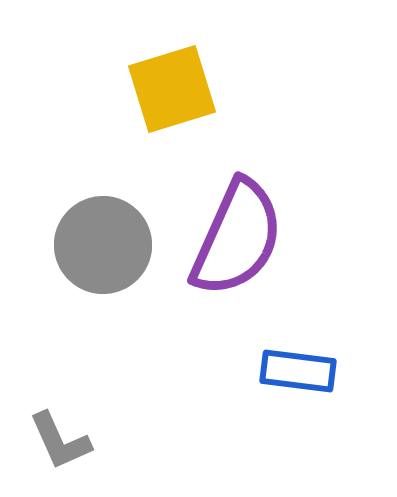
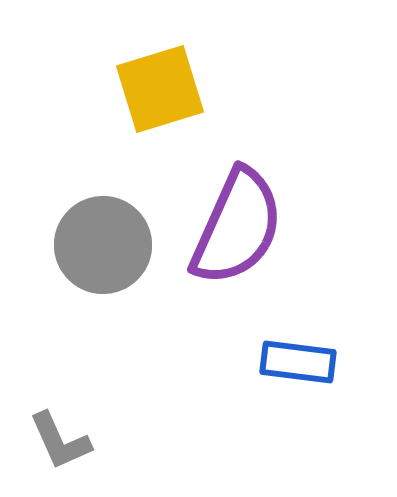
yellow square: moved 12 px left
purple semicircle: moved 11 px up
blue rectangle: moved 9 px up
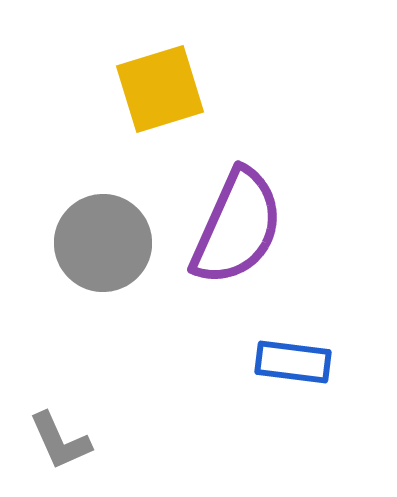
gray circle: moved 2 px up
blue rectangle: moved 5 px left
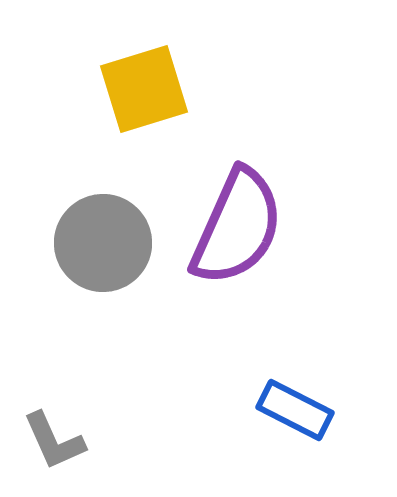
yellow square: moved 16 px left
blue rectangle: moved 2 px right, 48 px down; rotated 20 degrees clockwise
gray L-shape: moved 6 px left
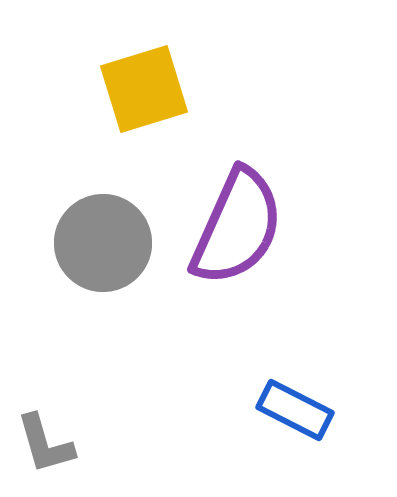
gray L-shape: moved 9 px left, 3 px down; rotated 8 degrees clockwise
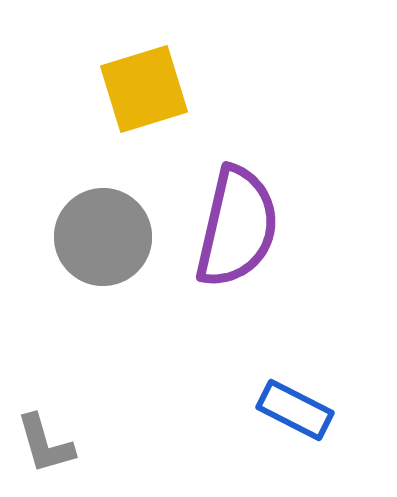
purple semicircle: rotated 11 degrees counterclockwise
gray circle: moved 6 px up
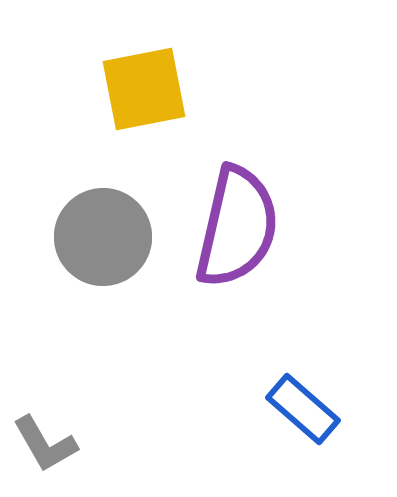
yellow square: rotated 6 degrees clockwise
blue rectangle: moved 8 px right, 1 px up; rotated 14 degrees clockwise
gray L-shape: rotated 14 degrees counterclockwise
